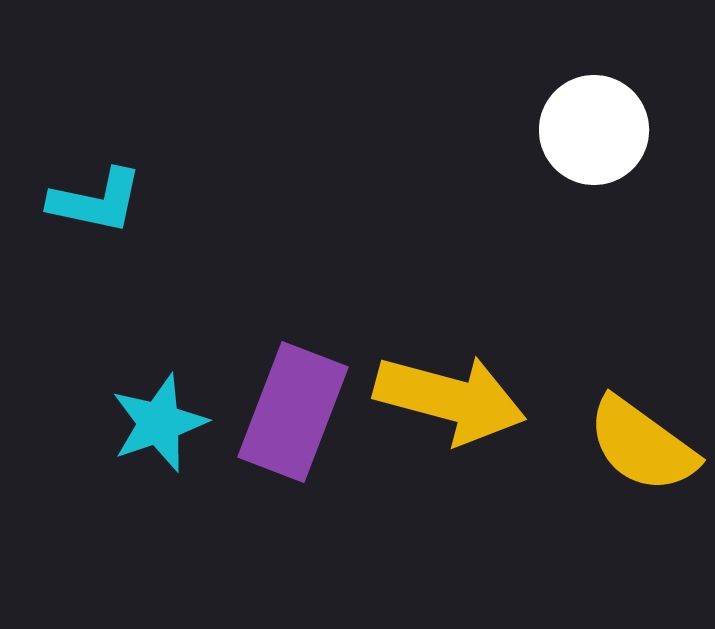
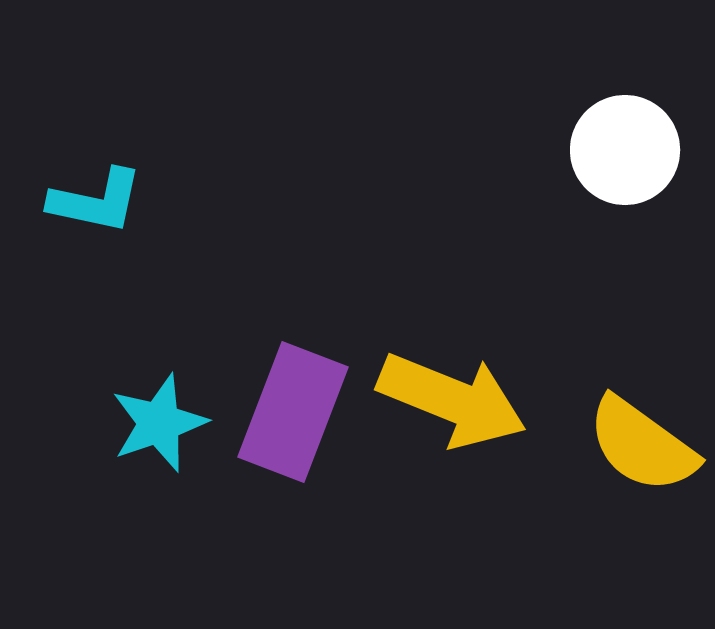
white circle: moved 31 px right, 20 px down
yellow arrow: moved 2 px right, 1 px down; rotated 7 degrees clockwise
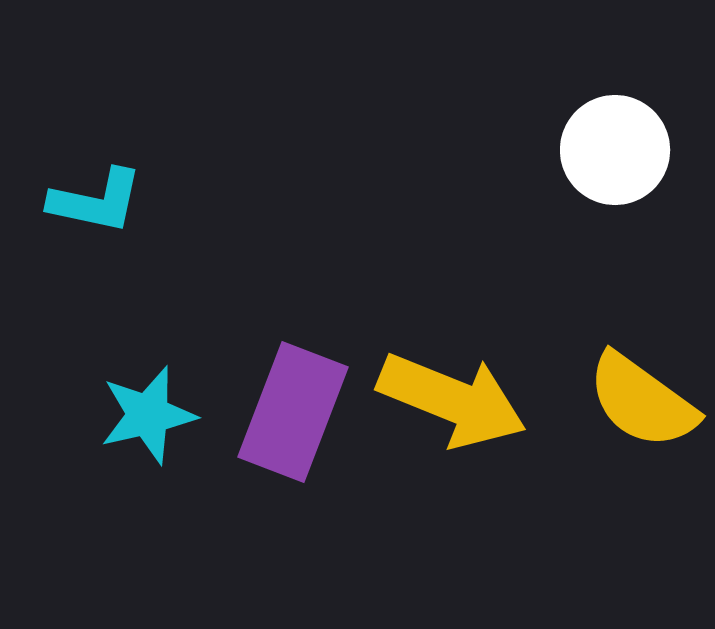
white circle: moved 10 px left
cyan star: moved 11 px left, 8 px up; rotated 6 degrees clockwise
yellow semicircle: moved 44 px up
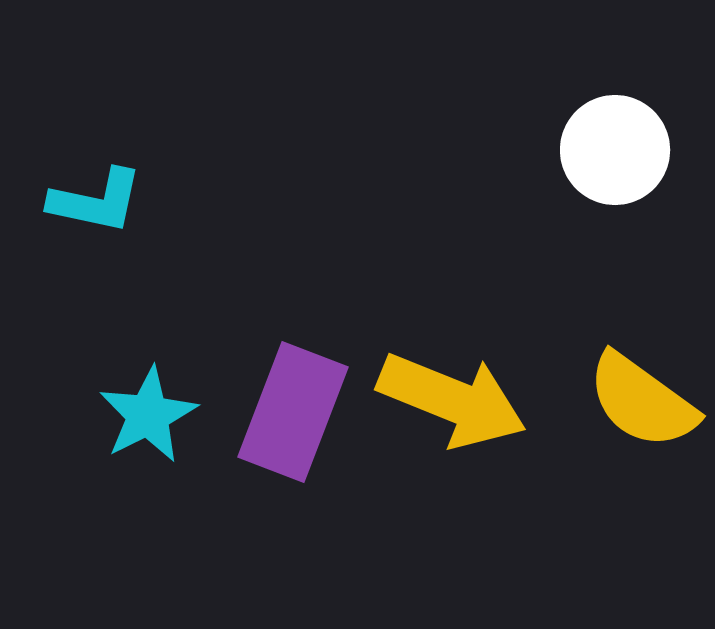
cyan star: rotated 14 degrees counterclockwise
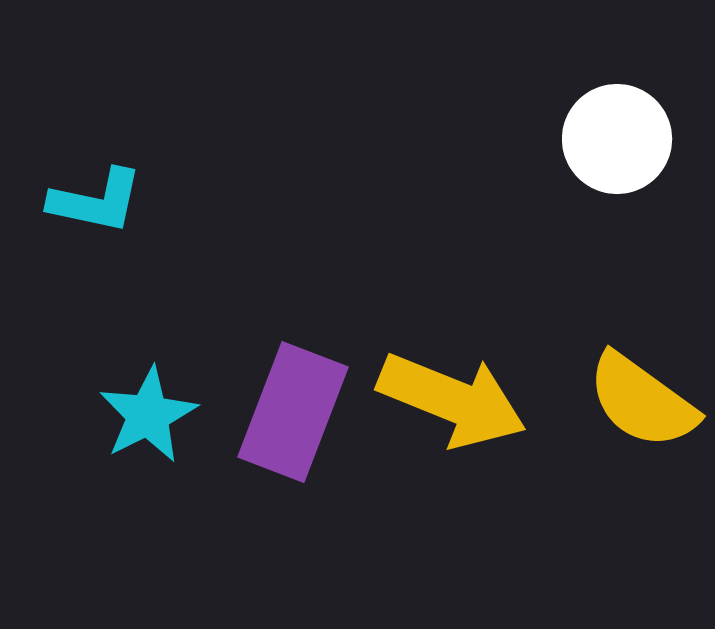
white circle: moved 2 px right, 11 px up
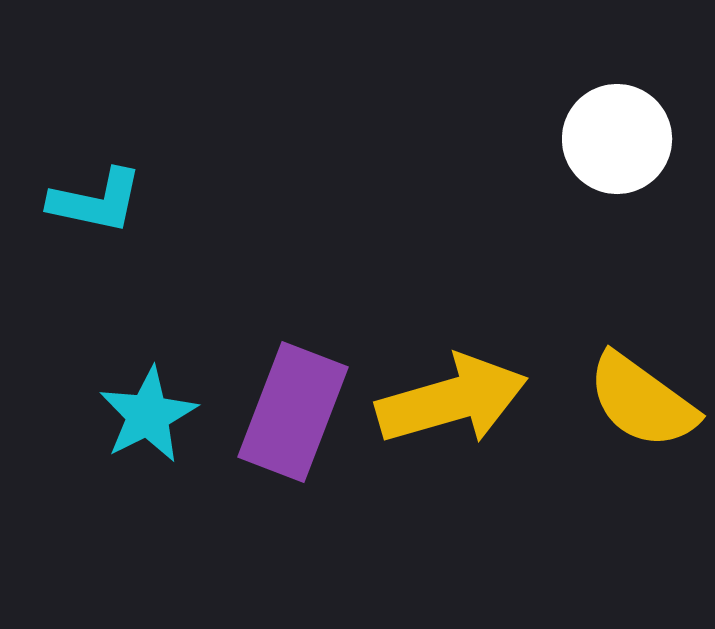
yellow arrow: rotated 38 degrees counterclockwise
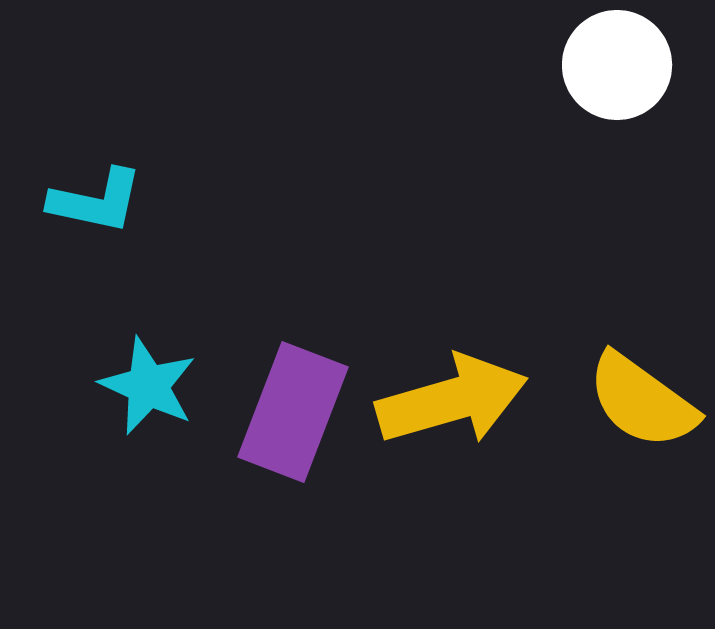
white circle: moved 74 px up
cyan star: moved 29 px up; rotated 20 degrees counterclockwise
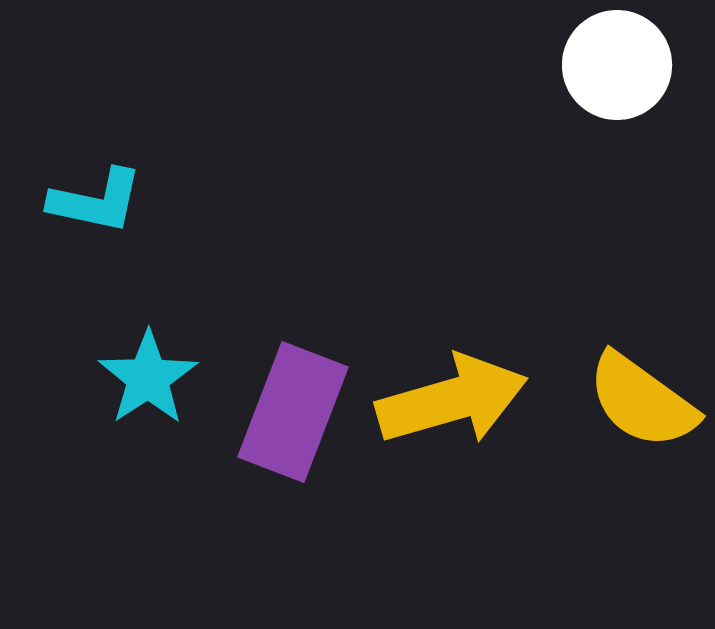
cyan star: moved 8 px up; rotated 14 degrees clockwise
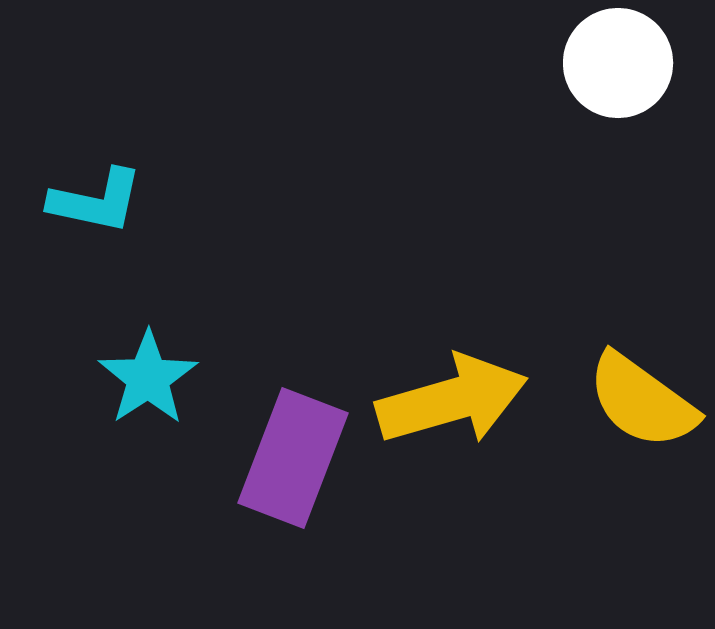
white circle: moved 1 px right, 2 px up
purple rectangle: moved 46 px down
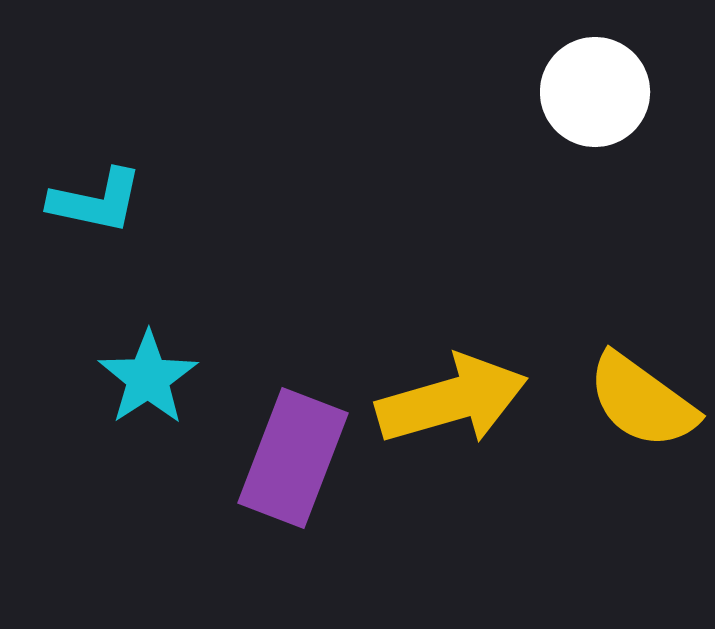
white circle: moved 23 px left, 29 px down
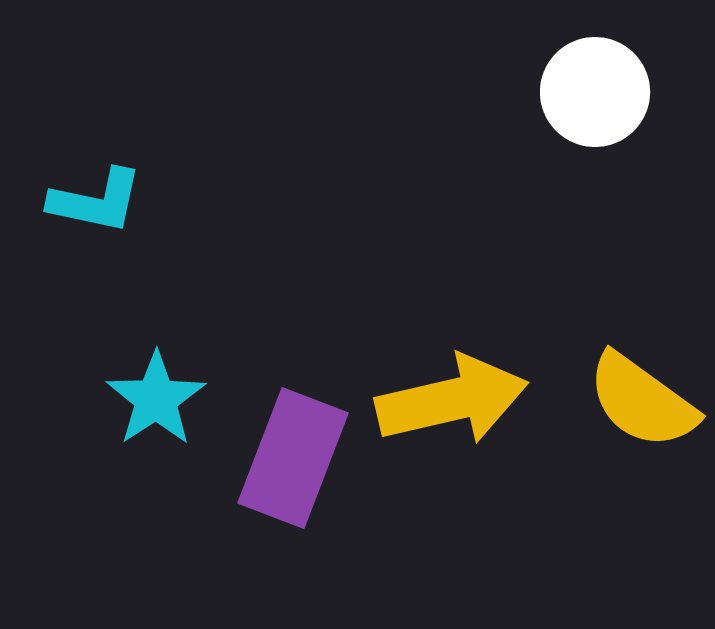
cyan star: moved 8 px right, 21 px down
yellow arrow: rotated 3 degrees clockwise
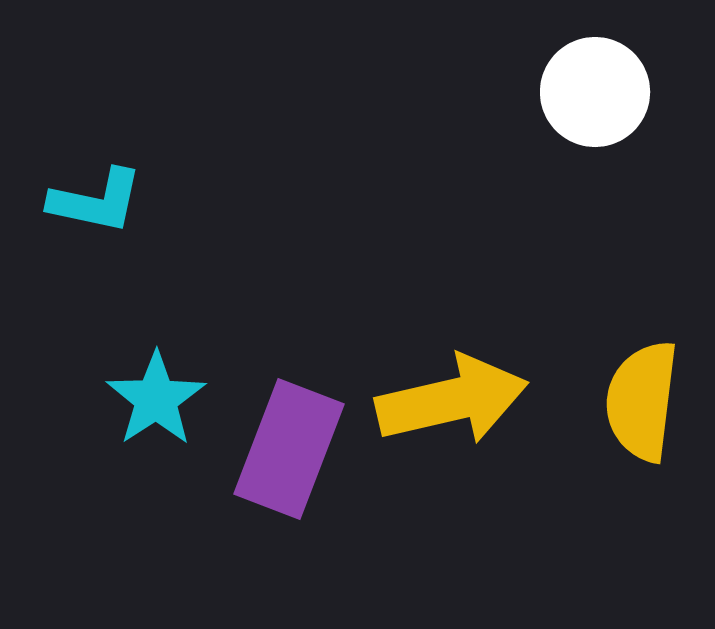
yellow semicircle: rotated 61 degrees clockwise
purple rectangle: moved 4 px left, 9 px up
